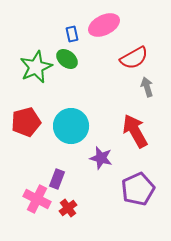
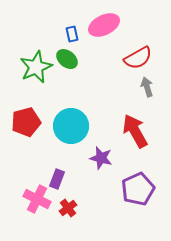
red semicircle: moved 4 px right
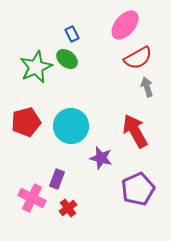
pink ellipse: moved 21 px right; rotated 24 degrees counterclockwise
blue rectangle: rotated 14 degrees counterclockwise
pink cross: moved 5 px left, 1 px up
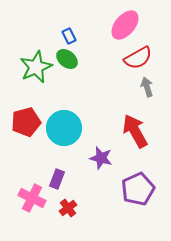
blue rectangle: moved 3 px left, 2 px down
cyan circle: moved 7 px left, 2 px down
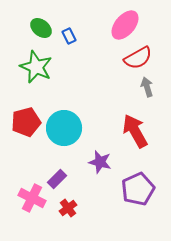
green ellipse: moved 26 px left, 31 px up
green star: rotated 24 degrees counterclockwise
purple star: moved 1 px left, 4 px down
purple rectangle: rotated 24 degrees clockwise
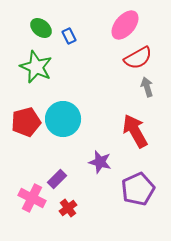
cyan circle: moved 1 px left, 9 px up
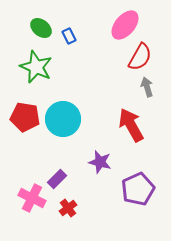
red semicircle: moved 2 px right, 1 px up; rotated 32 degrees counterclockwise
red pentagon: moved 1 px left, 5 px up; rotated 24 degrees clockwise
red arrow: moved 4 px left, 6 px up
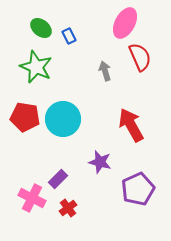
pink ellipse: moved 2 px up; rotated 12 degrees counterclockwise
red semicircle: rotated 52 degrees counterclockwise
gray arrow: moved 42 px left, 16 px up
purple rectangle: moved 1 px right
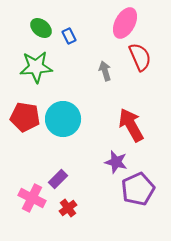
green star: rotated 28 degrees counterclockwise
purple star: moved 16 px right
